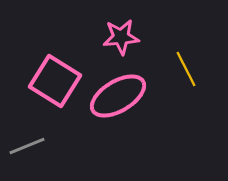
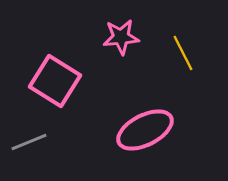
yellow line: moved 3 px left, 16 px up
pink ellipse: moved 27 px right, 34 px down; rotated 4 degrees clockwise
gray line: moved 2 px right, 4 px up
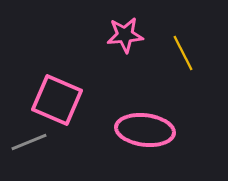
pink star: moved 4 px right, 2 px up
pink square: moved 2 px right, 19 px down; rotated 9 degrees counterclockwise
pink ellipse: rotated 34 degrees clockwise
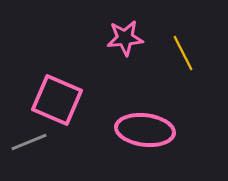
pink star: moved 3 px down
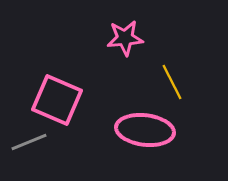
yellow line: moved 11 px left, 29 px down
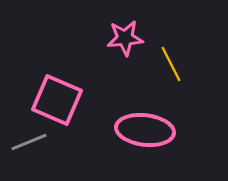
yellow line: moved 1 px left, 18 px up
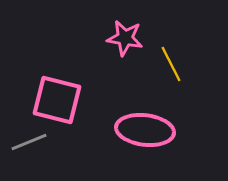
pink star: rotated 15 degrees clockwise
pink square: rotated 9 degrees counterclockwise
